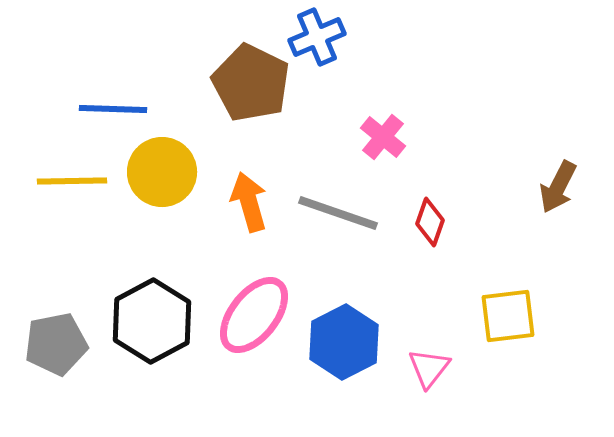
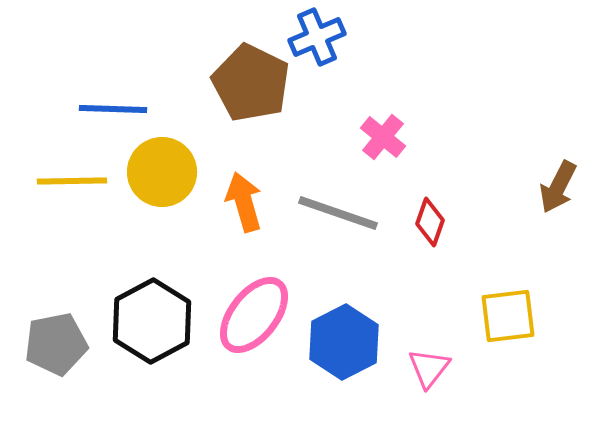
orange arrow: moved 5 px left
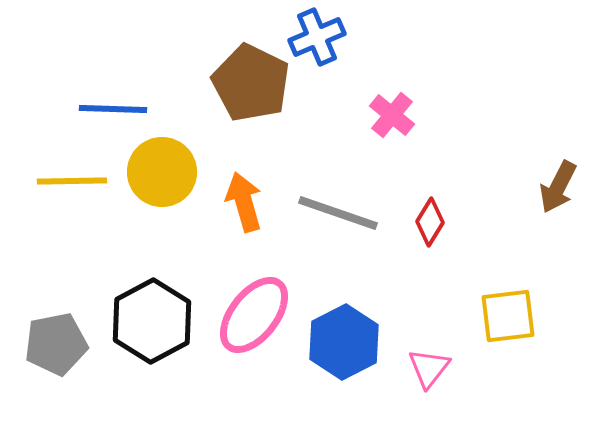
pink cross: moved 9 px right, 22 px up
red diamond: rotated 12 degrees clockwise
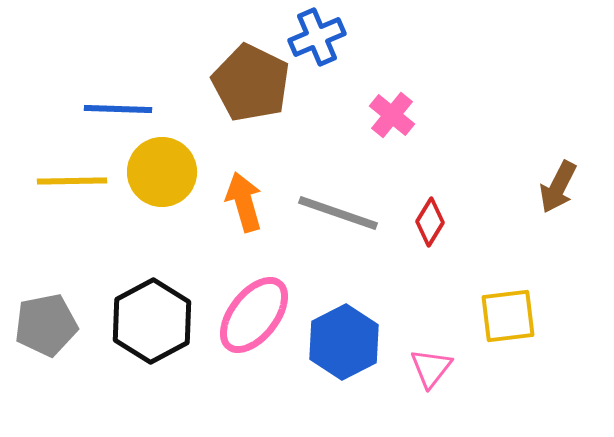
blue line: moved 5 px right
gray pentagon: moved 10 px left, 19 px up
pink triangle: moved 2 px right
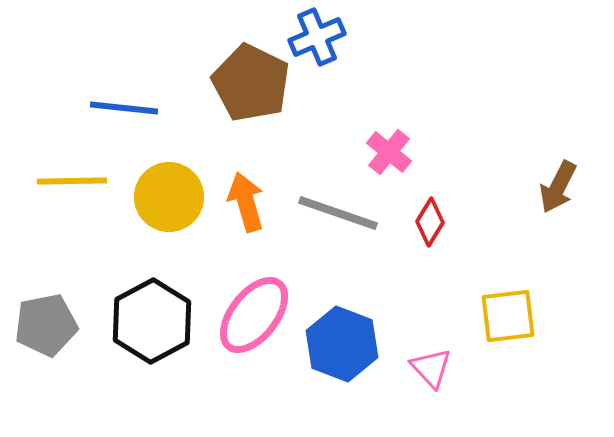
blue line: moved 6 px right, 1 px up; rotated 4 degrees clockwise
pink cross: moved 3 px left, 37 px down
yellow circle: moved 7 px right, 25 px down
orange arrow: moved 2 px right
blue hexagon: moved 2 px left, 2 px down; rotated 12 degrees counterclockwise
pink triangle: rotated 21 degrees counterclockwise
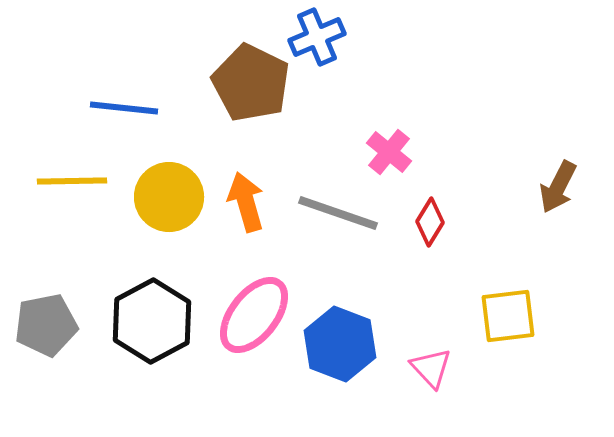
blue hexagon: moved 2 px left
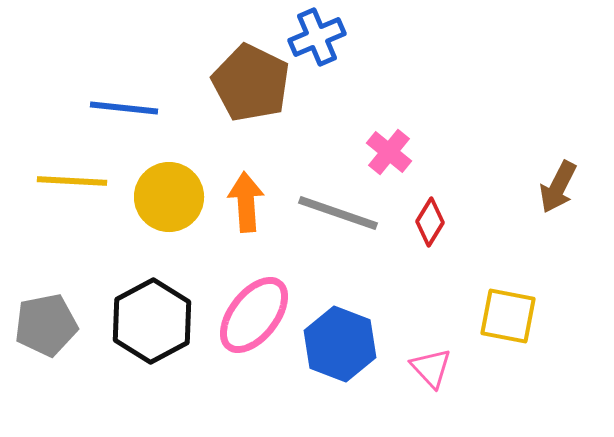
yellow line: rotated 4 degrees clockwise
orange arrow: rotated 12 degrees clockwise
yellow square: rotated 18 degrees clockwise
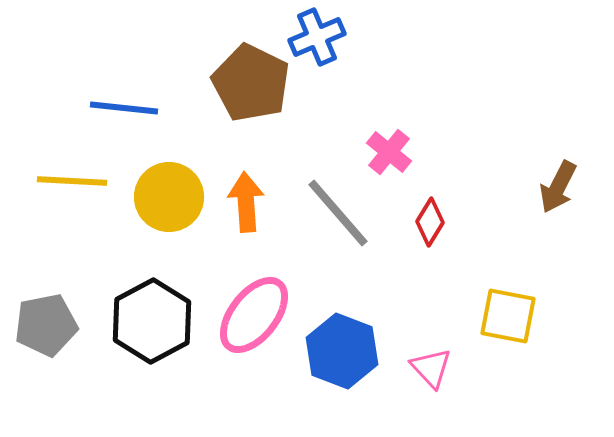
gray line: rotated 30 degrees clockwise
blue hexagon: moved 2 px right, 7 px down
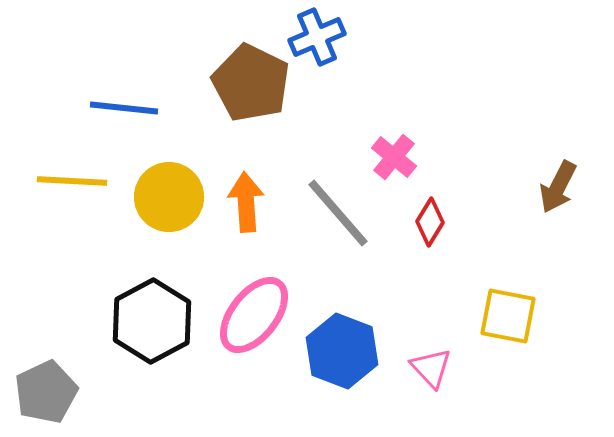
pink cross: moved 5 px right, 5 px down
gray pentagon: moved 67 px down; rotated 14 degrees counterclockwise
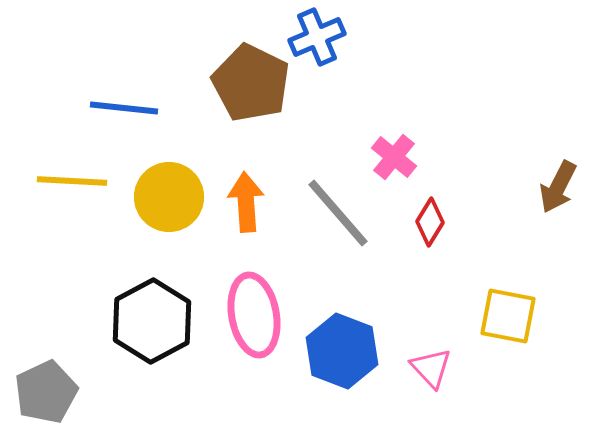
pink ellipse: rotated 48 degrees counterclockwise
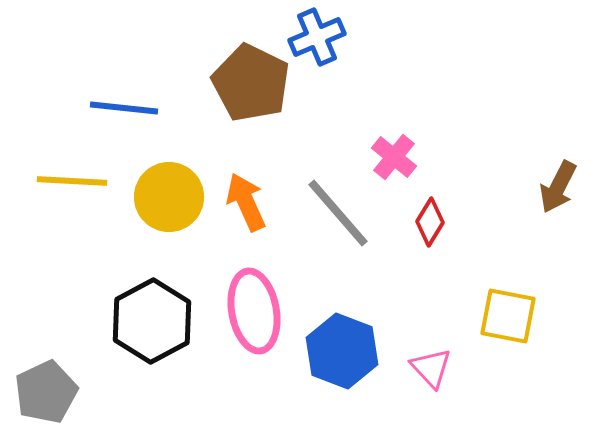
orange arrow: rotated 20 degrees counterclockwise
pink ellipse: moved 4 px up
